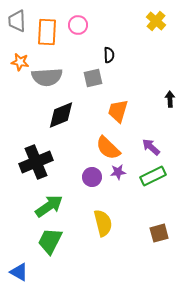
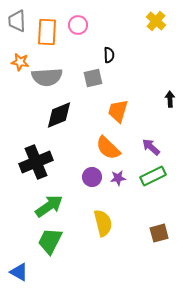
black diamond: moved 2 px left
purple star: moved 6 px down
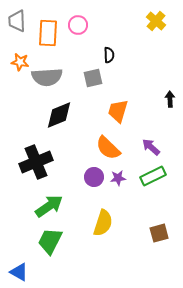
orange rectangle: moved 1 px right, 1 px down
purple circle: moved 2 px right
yellow semicircle: rotated 32 degrees clockwise
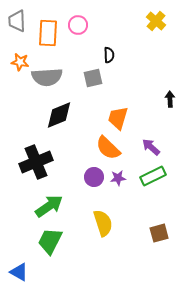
orange trapezoid: moved 7 px down
yellow semicircle: rotated 36 degrees counterclockwise
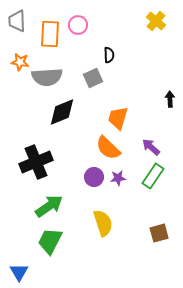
orange rectangle: moved 2 px right, 1 px down
gray square: rotated 12 degrees counterclockwise
black diamond: moved 3 px right, 3 px up
green rectangle: rotated 30 degrees counterclockwise
blue triangle: rotated 30 degrees clockwise
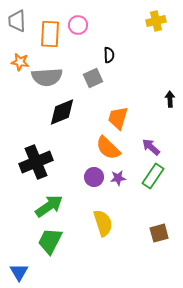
yellow cross: rotated 36 degrees clockwise
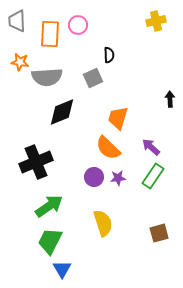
blue triangle: moved 43 px right, 3 px up
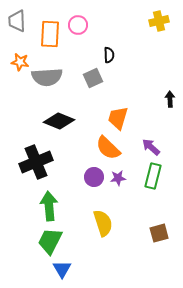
yellow cross: moved 3 px right
black diamond: moved 3 px left, 9 px down; rotated 44 degrees clockwise
green rectangle: rotated 20 degrees counterclockwise
green arrow: rotated 60 degrees counterclockwise
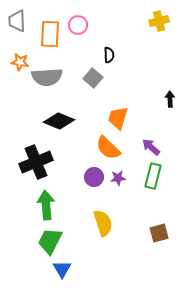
gray square: rotated 24 degrees counterclockwise
green arrow: moved 3 px left, 1 px up
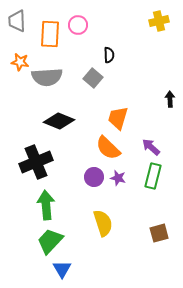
purple star: rotated 21 degrees clockwise
green trapezoid: rotated 16 degrees clockwise
